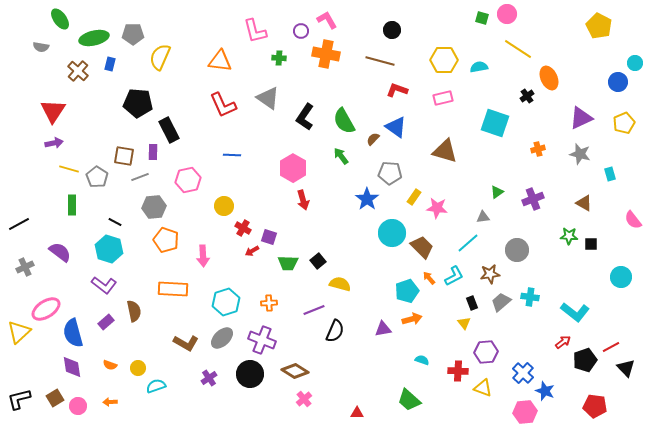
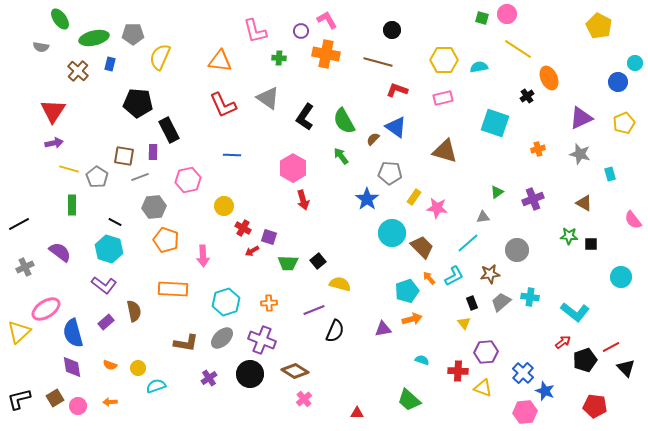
brown line at (380, 61): moved 2 px left, 1 px down
brown L-shape at (186, 343): rotated 20 degrees counterclockwise
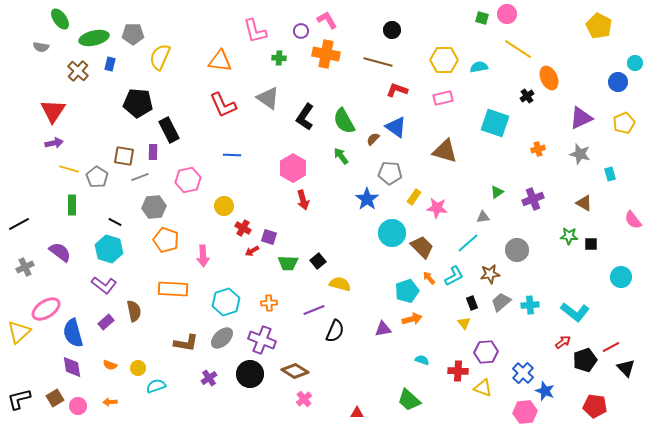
cyan cross at (530, 297): moved 8 px down; rotated 12 degrees counterclockwise
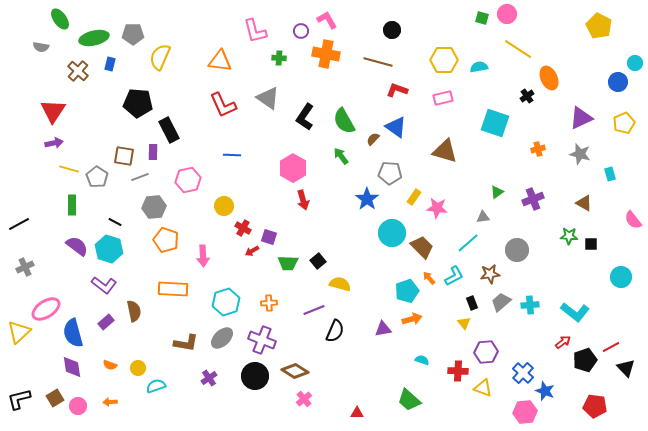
purple semicircle at (60, 252): moved 17 px right, 6 px up
black circle at (250, 374): moved 5 px right, 2 px down
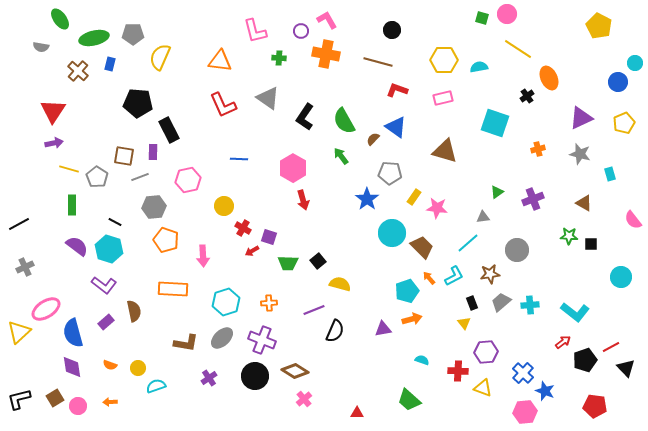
blue line at (232, 155): moved 7 px right, 4 px down
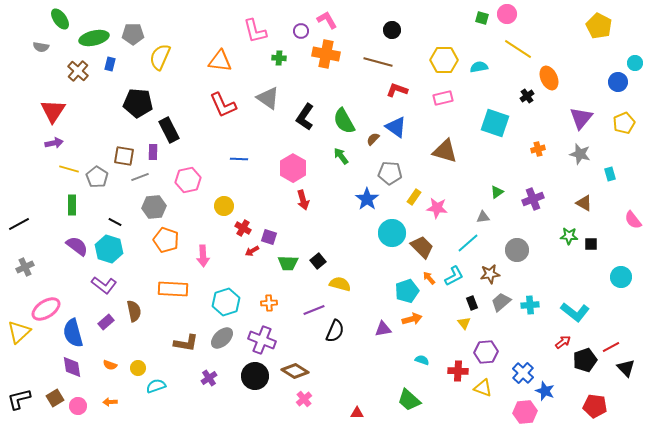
purple triangle at (581, 118): rotated 25 degrees counterclockwise
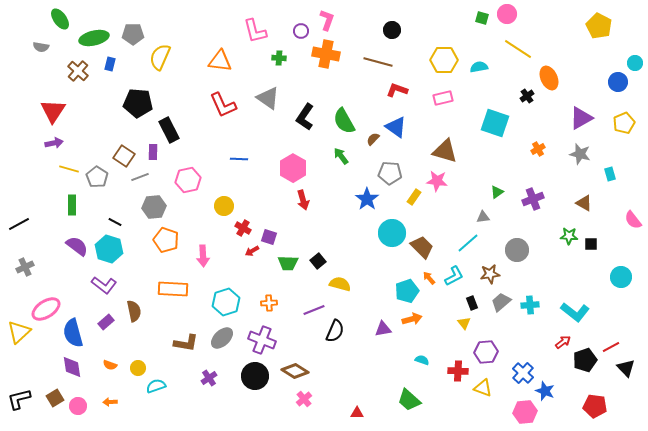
pink L-shape at (327, 20): rotated 50 degrees clockwise
purple triangle at (581, 118): rotated 20 degrees clockwise
orange cross at (538, 149): rotated 16 degrees counterclockwise
brown square at (124, 156): rotated 25 degrees clockwise
pink star at (437, 208): moved 27 px up
